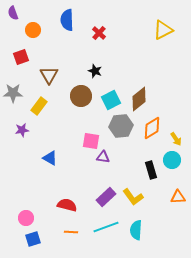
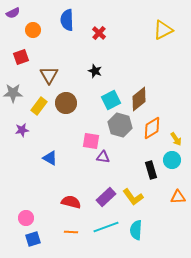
purple semicircle: rotated 96 degrees counterclockwise
brown circle: moved 15 px left, 7 px down
gray hexagon: moved 1 px left, 1 px up; rotated 20 degrees clockwise
red semicircle: moved 4 px right, 3 px up
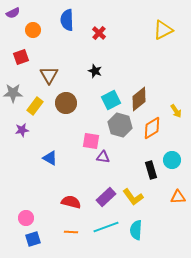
yellow rectangle: moved 4 px left
yellow arrow: moved 28 px up
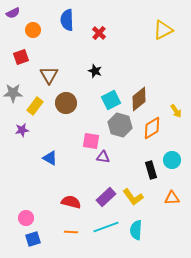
orange triangle: moved 6 px left, 1 px down
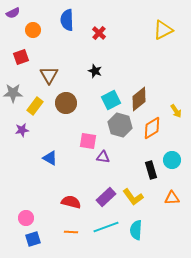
pink square: moved 3 px left
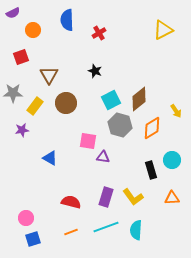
red cross: rotated 16 degrees clockwise
purple rectangle: rotated 30 degrees counterclockwise
orange line: rotated 24 degrees counterclockwise
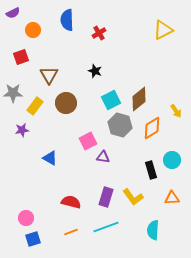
pink square: rotated 36 degrees counterclockwise
cyan semicircle: moved 17 px right
